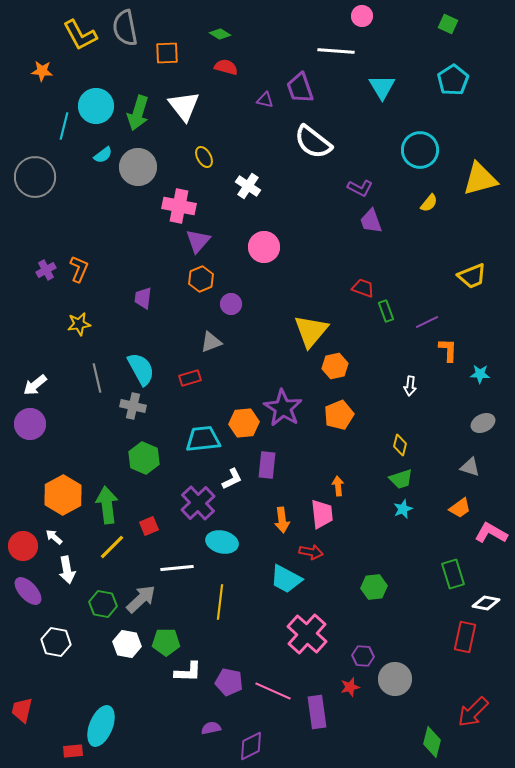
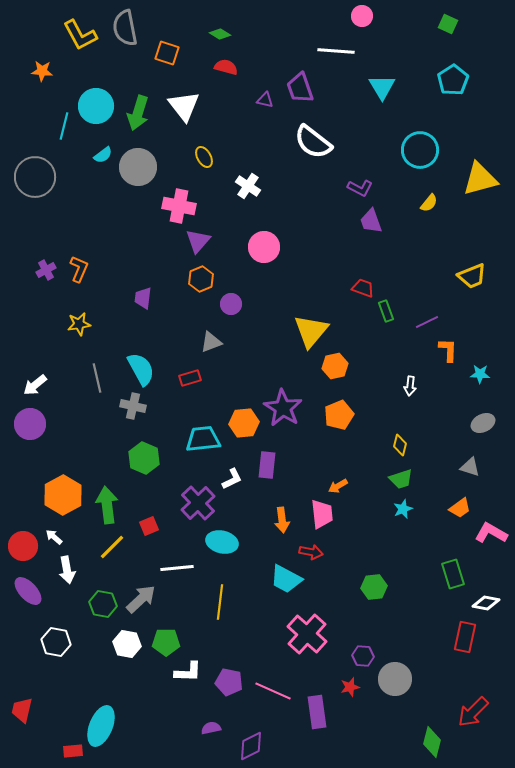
orange square at (167, 53): rotated 20 degrees clockwise
orange arrow at (338, 486): rotated 114 degrees counterclockwise
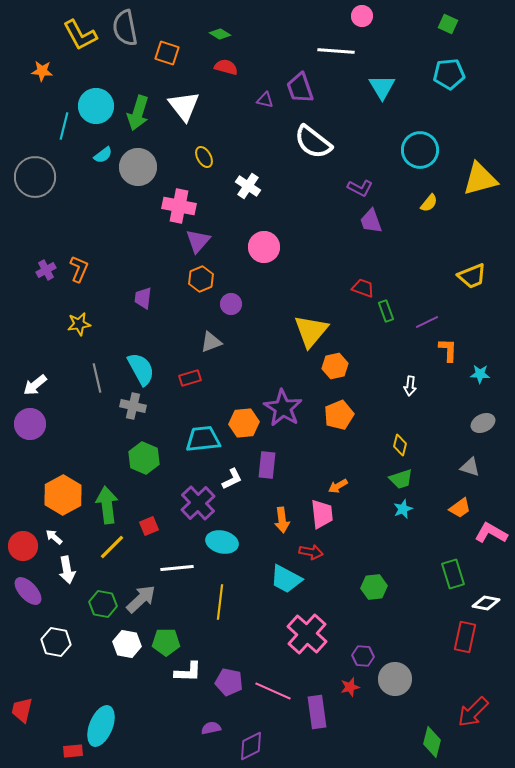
cyan pentagon at (453, 80): moved 4 px left, 6 px up; rotated 28 degrees clockwise
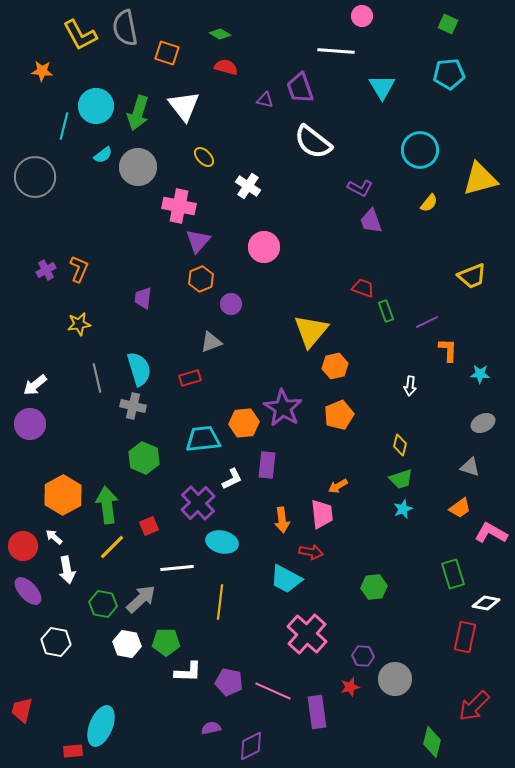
yellow ellipse at (204, 157): rotated 15 degrees counterclockwise
cyan semicircle at (141, 369): moved 2 px left; rotated 12 degrees clockwise
red arrow at (473, 712): moved 1 px right, 6 px up
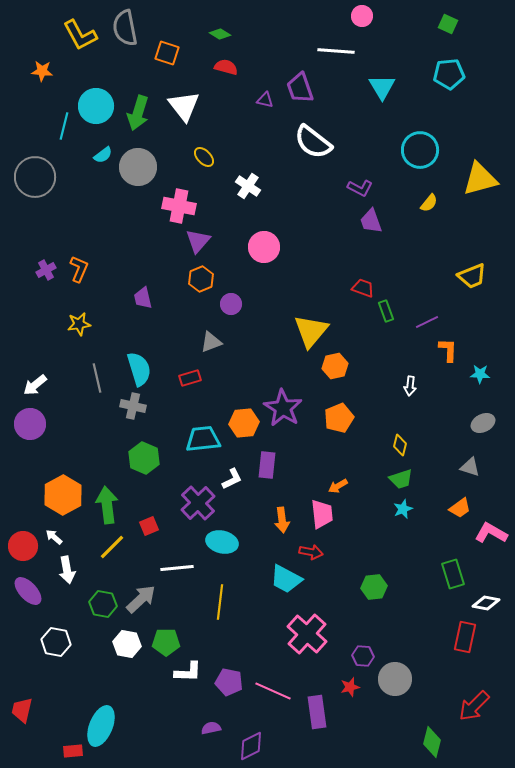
purple trapezoid at (143, 298): rotated 20 degrees counterclockwise
orange pentagon at (339, 415): moved 3 px down
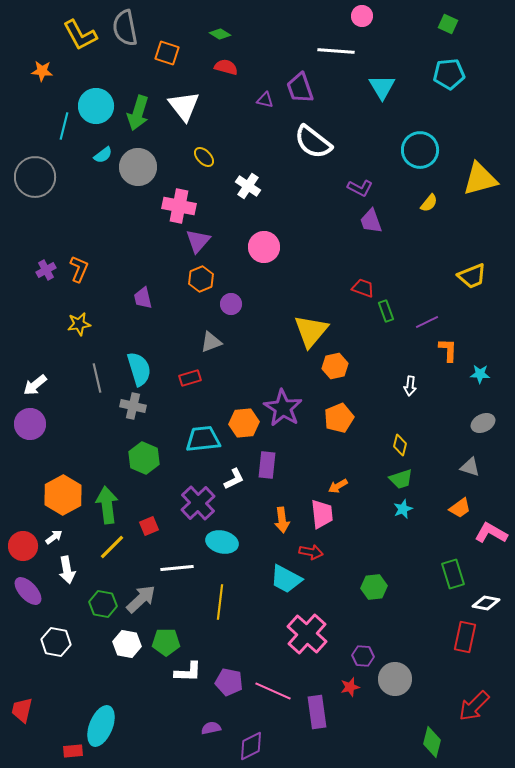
white L-shape at (232, 479): moved 2 px right
white arrow at (54, 537): rotated 102 degrees clockwise
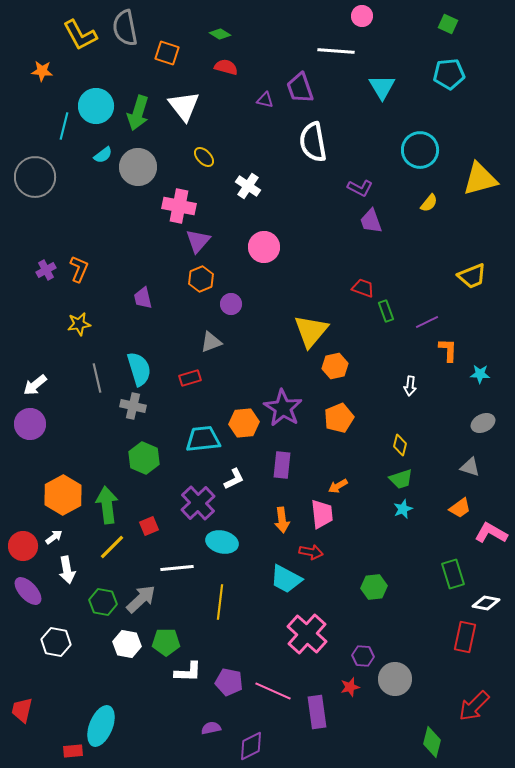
white semicircle at (313, 142): rotated 42 degrees clockwise
purple rectangle at (267, 465): moved 15 px right
green hexagon at (103, 604): moved 2 px up
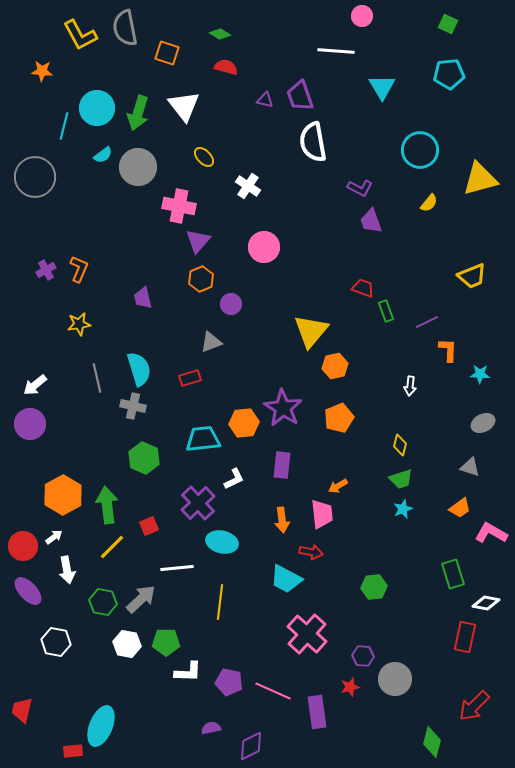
purple trapezoid at (300, 88): moved 8 px down
cyan circle at (96, 106): moved 1 px right, 2 px down
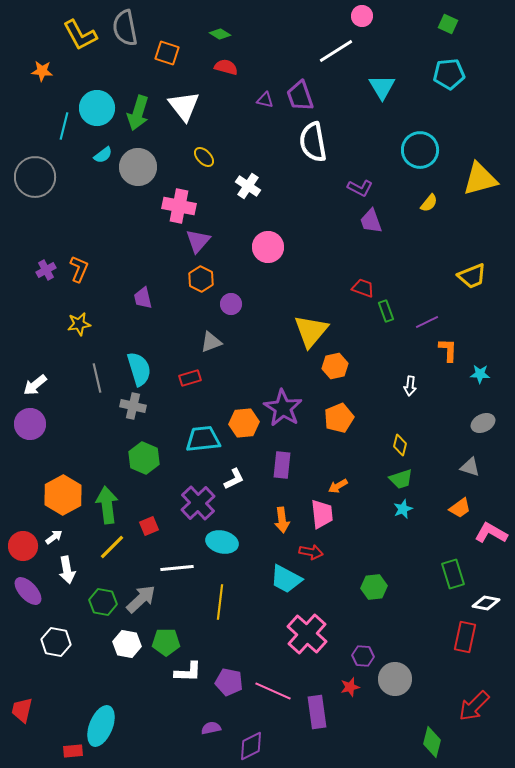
white line at (336, 51): rotated 36 degrees counterclockwise
pink circle at (264, 247): moved 4 px right
orange hexagon at (201, 279): rotated 10 degrees counterclockwise
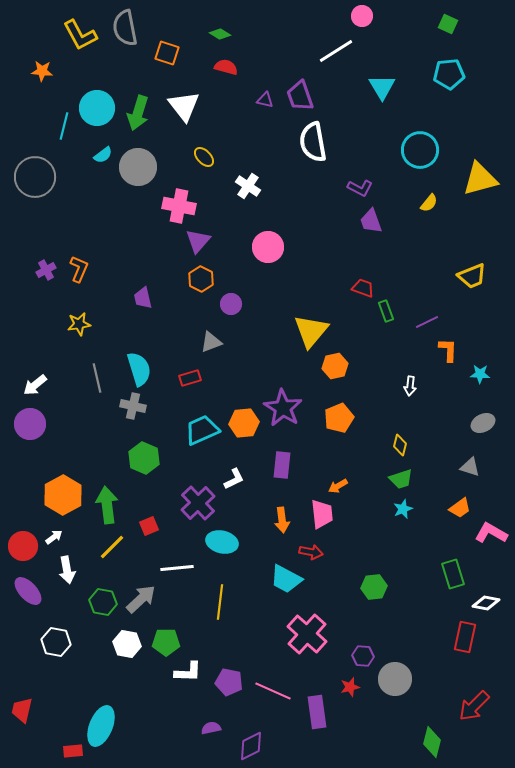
cyan trapezoid at (203, 439): moved 1 px left, 9 px up; rotated 18 degrees counterclockwise
